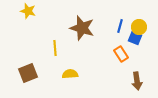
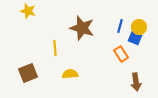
brown arrow: moved 1 px left, 1 px down
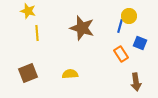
yellow circle: moved 10 px left, 11 px up
blue square: moved 5 px right, 5 px down
yellow line: moved 18 px left, 15 px up
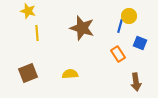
orange rectangle: moved 3 px left
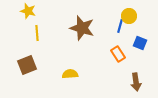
brown square: moved 1 px left, 8 px up
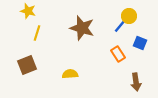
blue line: rotated 24 degrees clockwise
yellow line: rotated 21 degrees clockwise
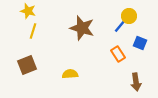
yellow line: moved 4 px left, 2 px up
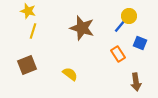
yellow semicircle: rotated 42 degrees clockwise
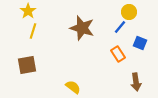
yellow star: rotated 21 degrees clockwise
yellow circle: moved 4 px up
blue line: moved 1 px down
brown square: rotated 12 degrees clockwise
yellow semicircle: moved 3 px right, 13 px down
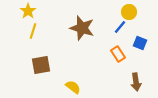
brown square: moved 14 px right
